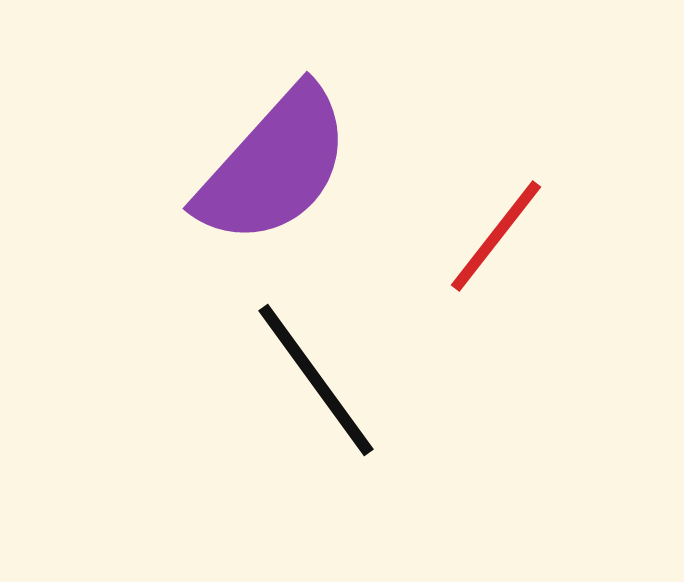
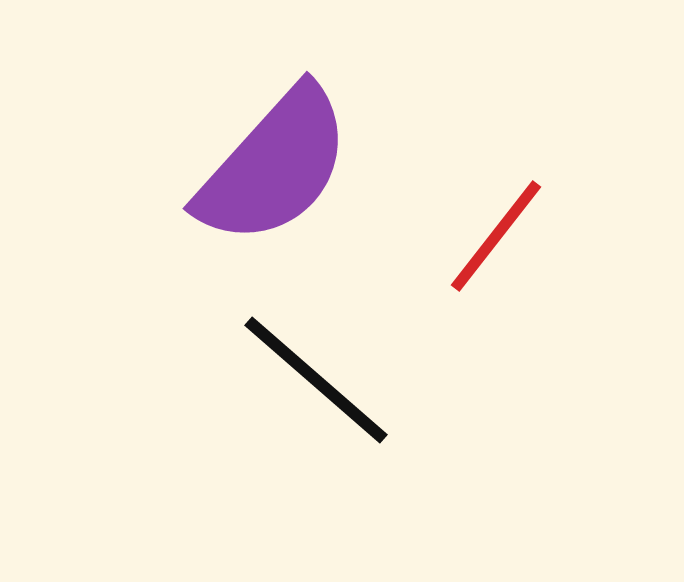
black line: rotated 13 degrees counterclockwise
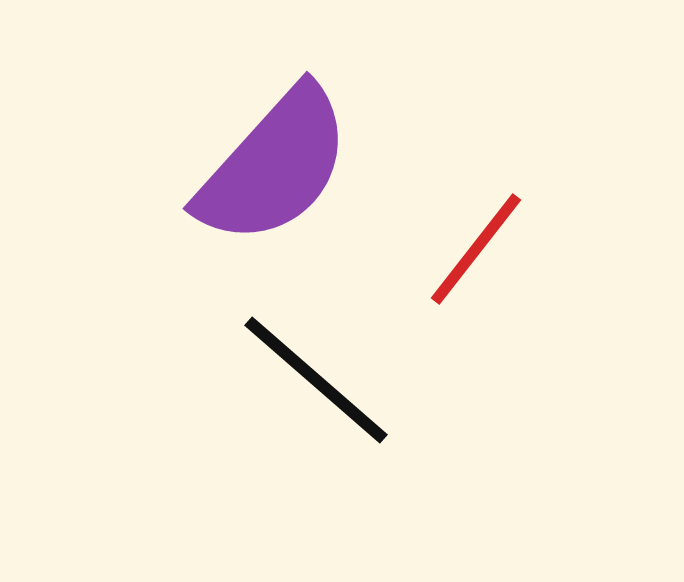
red line: moved 20 px left, 13 px down
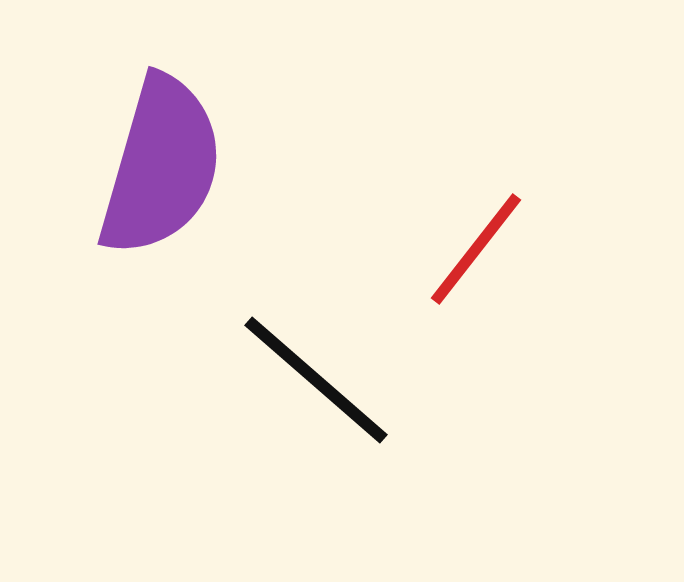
purple semicircle: moved 113 px left; rotated 26 degrees counterclockwise
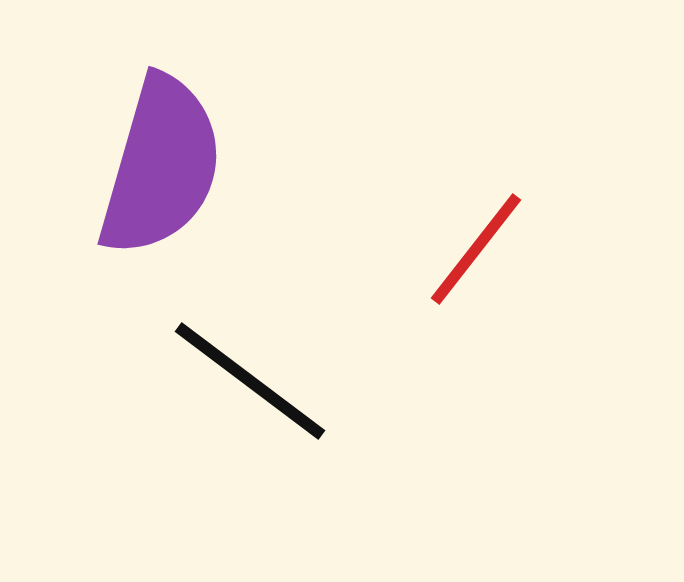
black line: moved 66 px left, 1 px down; rotated 4 degrees counterclockwise
